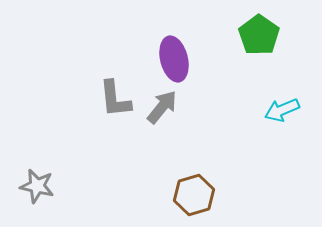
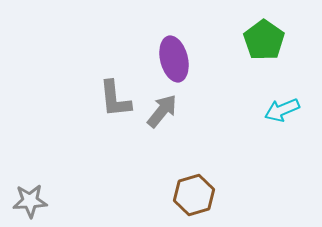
green pentagon: moved 5 px right, 5 px down
gray arrow: moved 4 px down
gray star: moved 7 px left, 15 px down; rotated 16 degrees counterclockwise
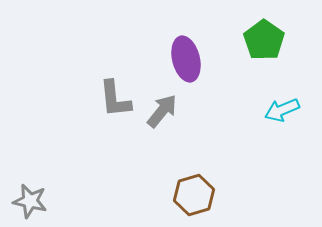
purple ellipse: moved 12 px right
gray star: rotated 16 degrees clockwise
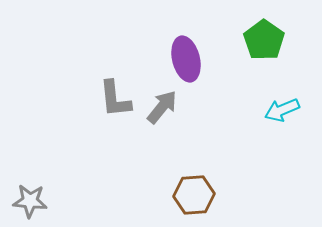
gray arrow: moved 4 px up
brown hexagon: rotated 12 degrees clockwise
gray star: rotated 8 degrees counterclockwise
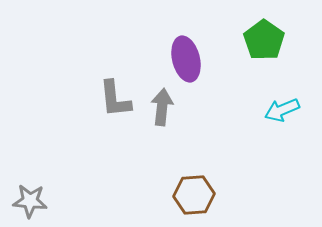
gray arrow: rotated 33 degrees counterclockwise
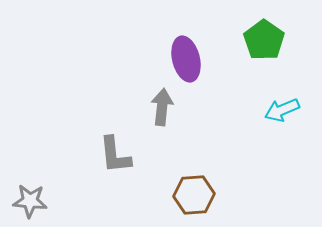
gray L-shape: moved 56 px down
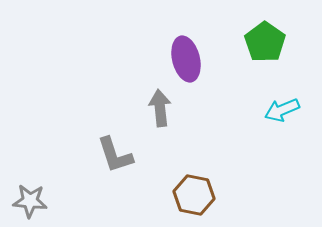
green pentagon: moved 1 px right, 2 px down
gray arrow: moved 2 px left, 1 px down; rotated 12 degrees counterclockwise
gray L-shape: rotated 12 degrees counterclockwise
brown hexagon: rotated 15 degrees clockwise
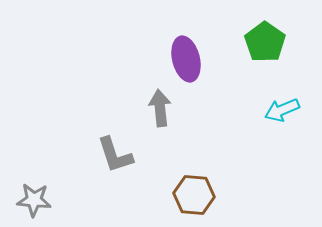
brown hexagon: rotated 6 degrees counterclockwise
gray star: moved 4 px right, 1 px up
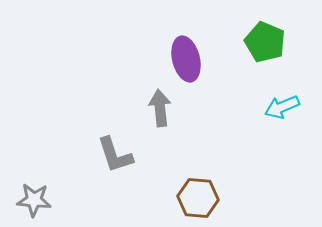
green pentagon: rotated 12 degrees counterclockwise
cyan arrow: moved 3 px up
brown hexagon: moved 4 px right, 3 px down
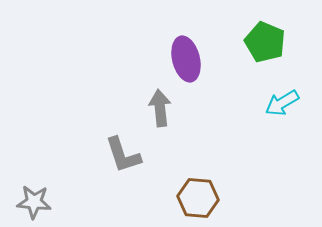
cyan arrow: moved 4 px up; rotated 8 degrees counterclockwise
gray L-shape: moved 8 px right
gray star: moved 2 px down
